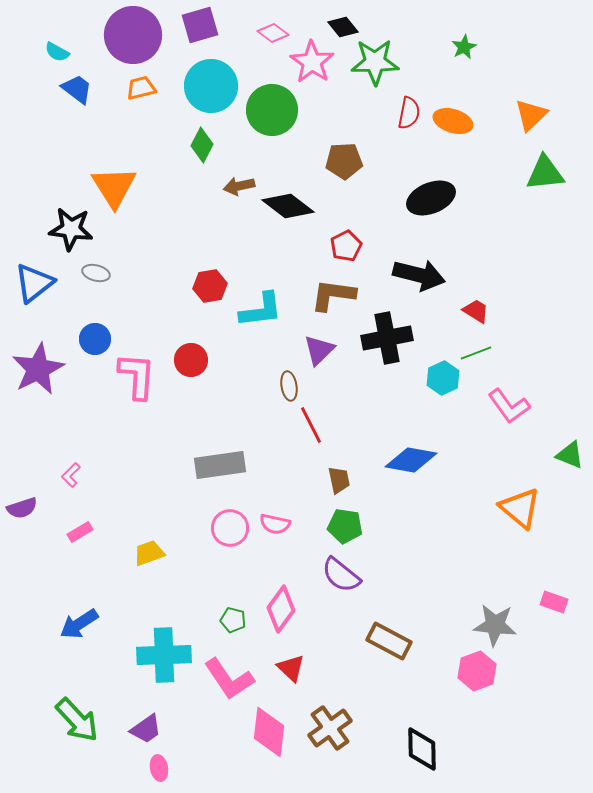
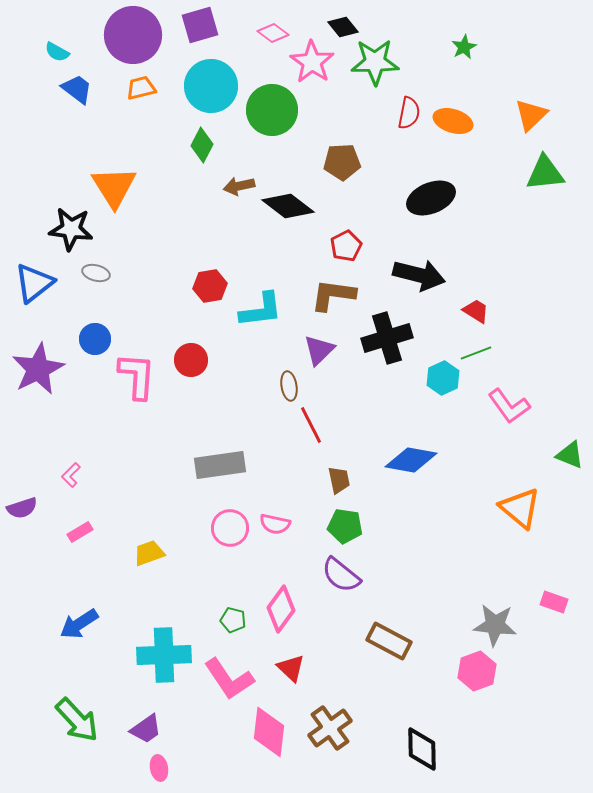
brown pentagon at (344, 161): moved 2 px left, 1 px down
black cross at (387, 338): rotated 6 degrees counterclockwise
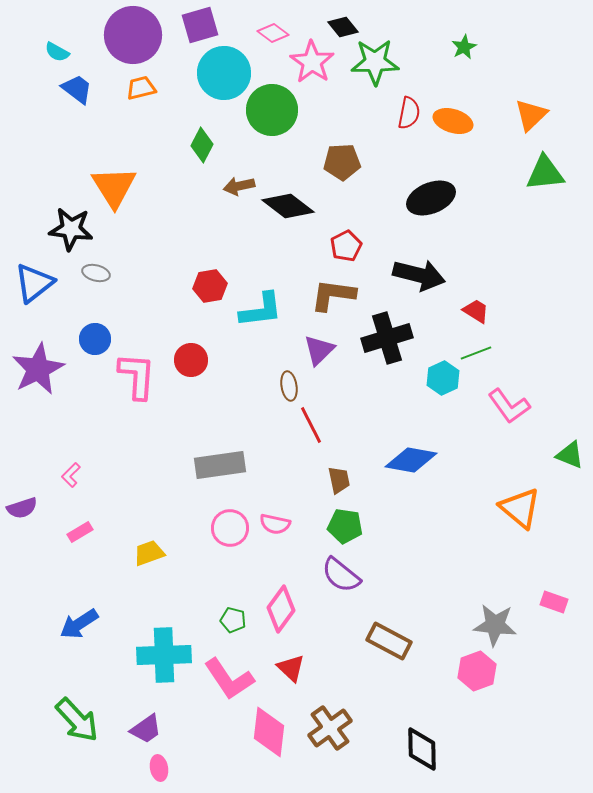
cyan circle at (211, 86): moved 13 px right, 13 px up
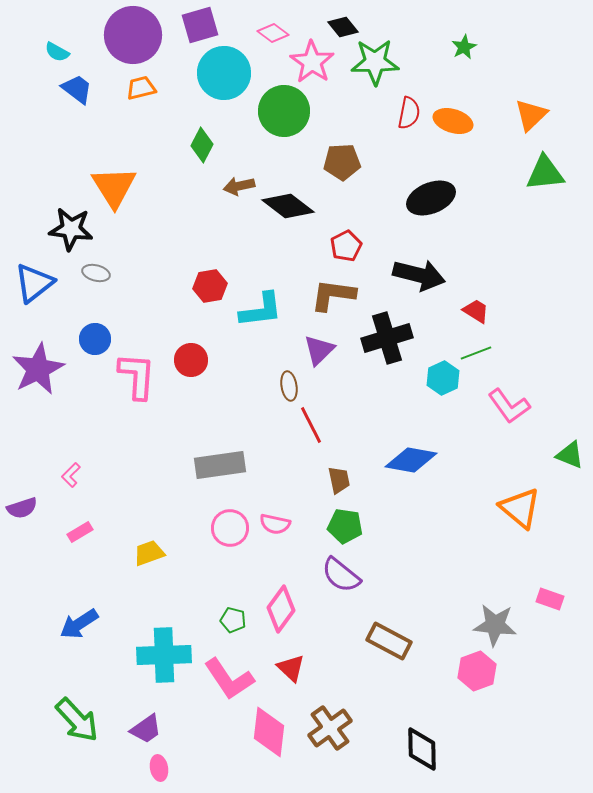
green circle at (272, 110): moved 12 px right, 1 px down
pink rectangle at (554, 602): moved 4 px left, 3 px up
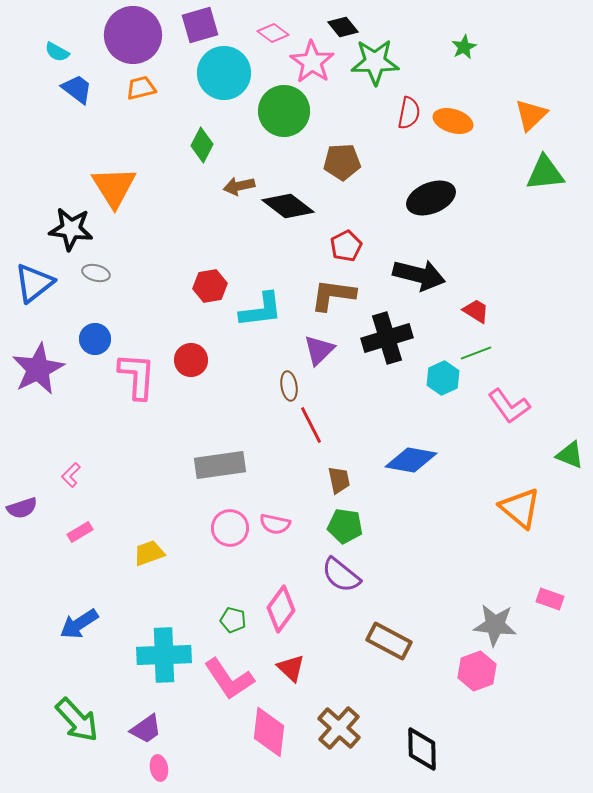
brown cross at (330, 728): moved 9 px right; rotated 12 degrees counterclockwise
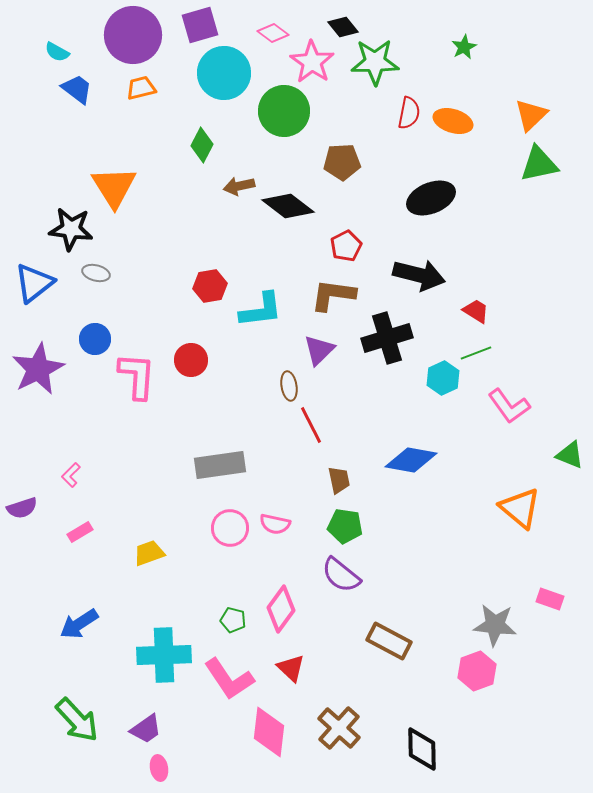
green triangle at (545, 173): moved 6 px left, 9 px up; rotated 6 degrees counterclockwise
